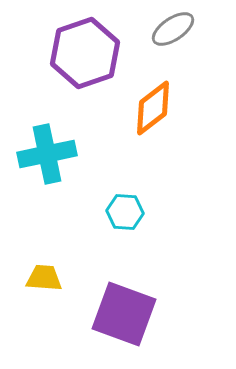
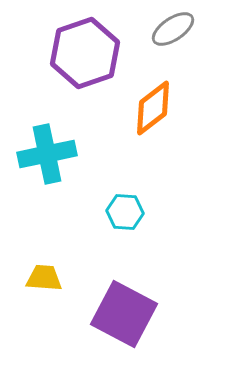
purple square: rotated 8 degrees clockwise
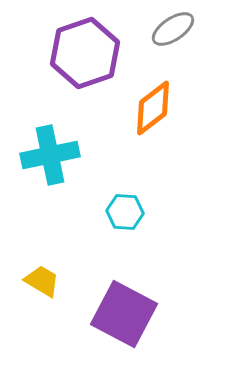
cyan cross: moved 3 px right, 1 px down
yellow trapezoid: moved 2 px left, 3 px down; rotated 27 degrees clockwise
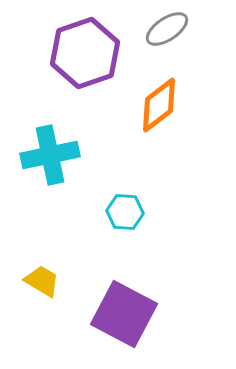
gray ellipse: moved 6 px left
orange diamond: moved 6 px right, 3 px up
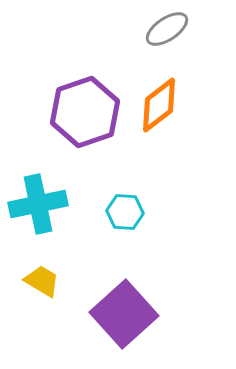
purple hexagon: moved 59 px down
cyan cross: moved 12 px left, 49 px down
purple square: rotated 20 degrees clockwise
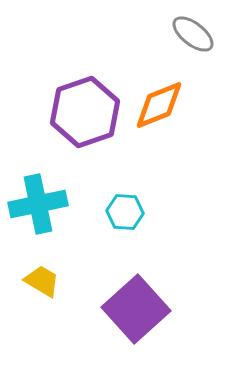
gray ellipse: moved 26 px right, 5 px down; rotated 72 degrees clockwise
orange diamond: rotated 16 degrees clockwise
purple square: moved 12 px right, 5 px up
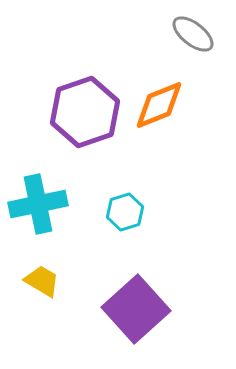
cyan hexagon: rotated 21 degrees counterclockwise
